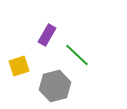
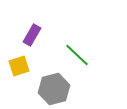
purple rectangle: moved 15 px left
gray hexagon: moved 1 px left, 3 px down
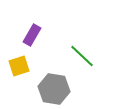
green line: moved 5 px right, 1 px down
gray hexagon: rotated 24 degrees clockwise
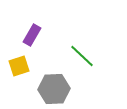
gray hexagon: rotated 12 degrees counterclockwise
